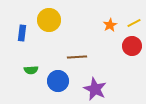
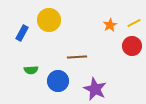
blue rectangle: rotated 21 degrees clockwise
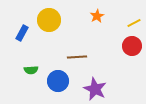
orange star: moved 13 px left, 9 px up
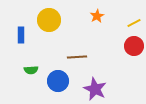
blue rectangle: moved 1 px left, 2 px down; rotated 28 degrees counterclockwise
red circle: moved 2 px right
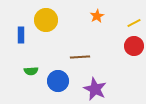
yellow circle: moved 3 px left
brown line: moved 3 px right
green semicircle: moved 1 px down
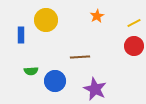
blue circle: moved 3 px left
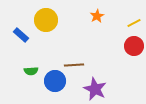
blue rectangle: rotated 49 degrees counterclockwise
brown line: moved 6 px left, 8 px down
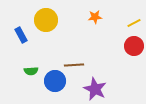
orange star: moved 2 px left, 1 px down; rotated 24 degrees clockwise
blue rectangle: rotated 21 degrees clockwise
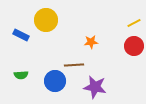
orange star: moved 4 px left, 25 px down
blue rectangle: rotated 35 degrees counterclockwise
green semicircle: moved 10 px left, 4 px down
purple star: moved 2 px up; rotated 15 degrees counterclockwise
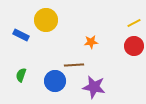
green semicircle: rotated 112 degrees clockwise
purple star: moved 1 px left
